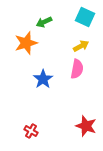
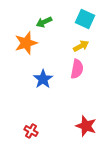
cyan square: moved 2 px down
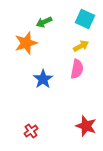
red cross: rotated 24 degrees clockwise
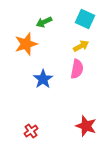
orange star: moved 1 px down
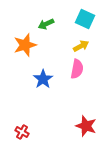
green arrow: moved 2 px right, 2 px down
orange star: moved 1 px left, 1 px down
red cross: moved 9 px left, 1 px down; rotated 24 degrees counterclockwise
